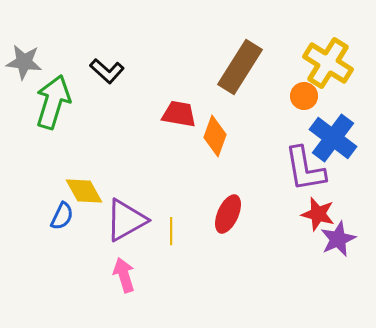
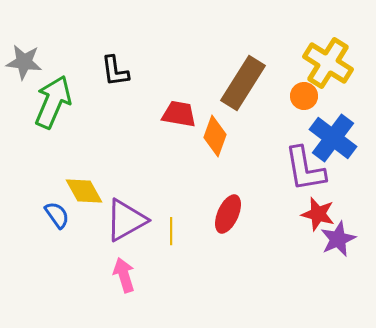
brown rectangle: moved 3 px right, 16 px down
black L-shape: moved 8 px right; rotated 40 degrees clockwise
green arrow: rotated 6 degrees clockwise
blue semicircle: moved 5 px left, 1 px up; rotated 60 degrees counterclockwise
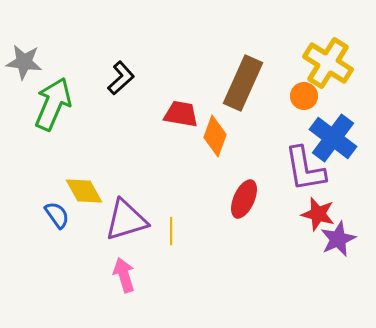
black L-shape: moved 6 px right, 7 px down; rotated 124 degrees counterclockwise
brown rectangle: rotated 8 degrees counterclockwise
green arrow: moved 2 px down
red trapezoid: moved 2 px right
red ellipse: moved 16 px right, 15 px up
purple triangle: rotated 12 degrees clockwise
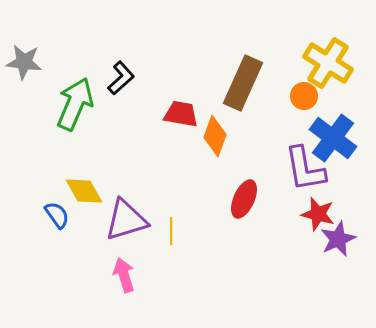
green arrow: moved 22 px right
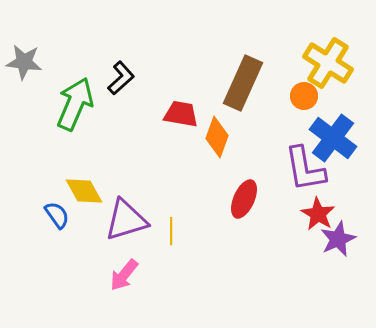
orange diamond: moved 2 px right, 1 px down
red star: rotated 16 degrees clockwise
pink arrow: rotated 124 degrees counterclockwise
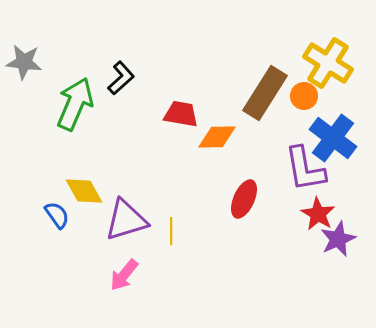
brown rectangle: moved 22 px right, 10 px down; rotated 8 degrees clockwise
orange diamond: rotated 69 degrees clockwise
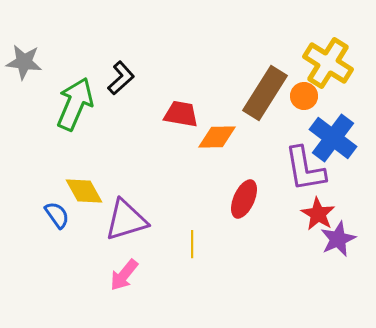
yellow line: moved 21 px right, 13 px down
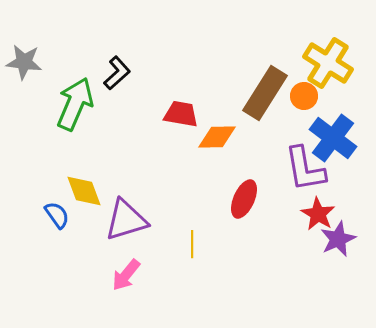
black L-shape: moved 4 px left, 5 px up
yellow diamond: rotated 9 degrees clockwise
pink arrow: moved 2 px right
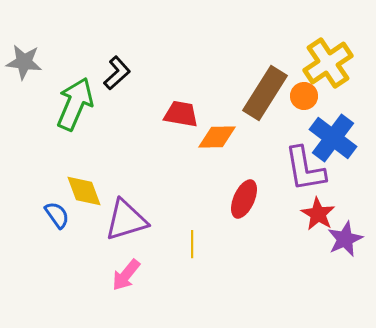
yellow cross: rotated 24 degrees clockwise
purple star: moved 7 px right
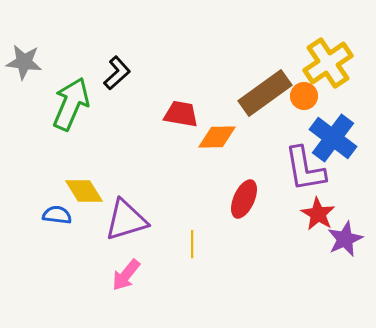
brown rectangle: rotated 22 degrees clockwise
green arrow: moved 4 px left
yellow diamond: rotated 12 degrees counterclockwise
blue semicircle: rotated 48 degrees counterclockwise
